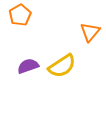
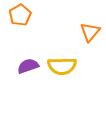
yellow semicircle: rotated 32 degrees clockwise
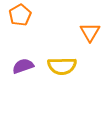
orange triangle: rotated 10 degrees counterclockwise
purple semicircle: moved 5 px left
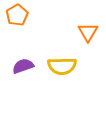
orange pentagon: moved 3 px left
orange triangle: moved 2 px left
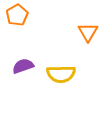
yellow semicircle: moved 1 px left, 8 px down
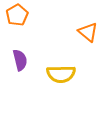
orange triangle: rotated 20 degrees counterclockwise
purple semicircle: moved 3 px left, 6 px up; rotated 95 degrees clockwise
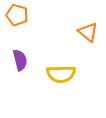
orange pentagon: rotated 25 degrees counterclockwise
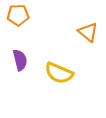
orange pentagon: moved 1 px right; rotated 20 degrees counterclockwise
yellow semicircle: moved 2 px left, 1 px up; rotated 24 degrees clockwise
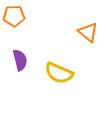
orange pentagon: moved 4 px left, 1 px down
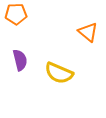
orange pentagon: moved 2 px right, 2 px up
